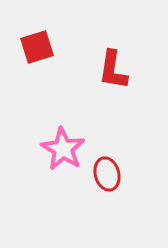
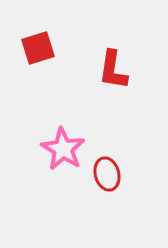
red square: moved 1 px right, 1 px down
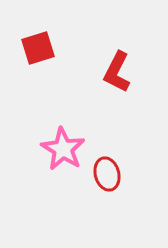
red L-shape: moved 4 px right, 2 px down; rotated 18 degrees clockwise
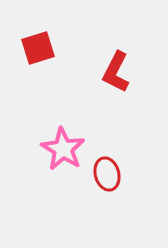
red L-shape: moved 1 px left
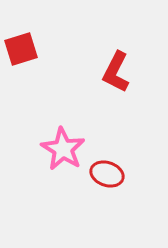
red square: moved 17 px left, 1 px down
red ellipse: rotated 56 degrees counterclockwise
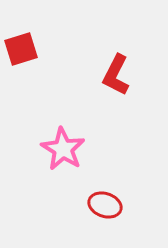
red L-shape: moved 3 px down
red ellipse: moved 2 px left, 31 px down
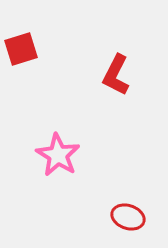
pink star: moved 5 px left, 6 px down
red ellipse: moved 23 px right, 12 px down
